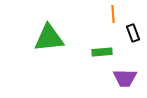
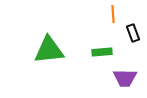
green triangle: moved 12 px down
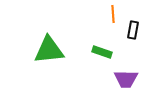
black rectangle: moved 3 px up; rotated 30 degrees clockwise
green rectangle: rotated 24 degrees clockwise
purple trapezoid: moved 1 px right, 1 px down
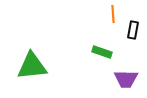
green triangle: moved 17 px left, 16 px down
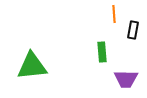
orange line: moved 1 px right
green rectangle: rotated 66 degrees clockwise
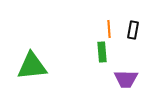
orange line: moved 5 px left, 15 px down
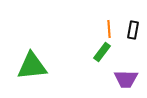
green rectangle: rotated 42 degrees clockwise
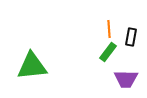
black rectangle: moved 2 px left, 7 px down
green rectangle: moved 6 px right
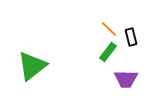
orange line: rotated 42 degrees counterclockwise
black rectangle: rotated 24 degrees counterclockwise
green triangle: rotated 32 degrees counterclockwise
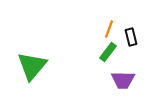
orange line: rotated 66 degrees clockwise
green triangle: rotated 12 degrees counterclockwise
purple trapezoid: moved 3 px left, 1 px down
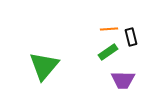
orange line: rotated 66 degrees clockwise
green rectangle: rotated 18 degrees clockwise
green triangle: moved 12 px right
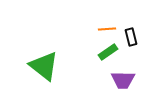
orange line: moved 2 px left
green triangle: rotated 32 degrees counterclockwise
